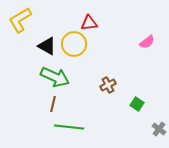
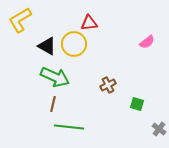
green square: rotated 16 degrees counterclockwise
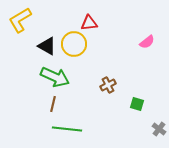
green line: moved 2 px left, 2 px down
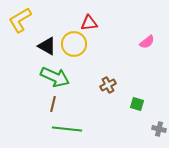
gray cross: rotated 24 degrees counterclockwise
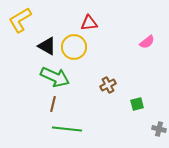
yellow circle: moved 3 px down
green square: rotated 32 degrees counterclockwise
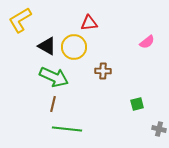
green arrow: moved 1 px left
brown cross: moved 5 px left, 14 px up; rotated 28 degrees clockwise
